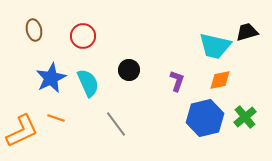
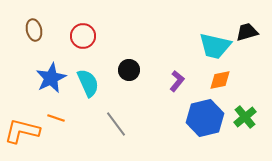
purple L-shape: rotated 20 degrees clockwise
orange L-shape: rotated 141 degrees counterclockwise
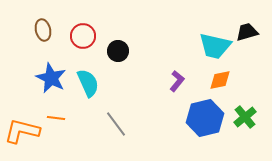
brown ellipse: moved 9 px right
black circle: moved 11 px left, 19 px up
blue star: rotated 20 degrees counterclockwise
orange line: rotated 12 degrees counterclockwise
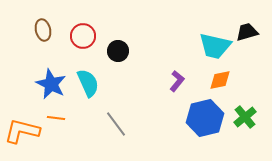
blue star: moved 6 px down
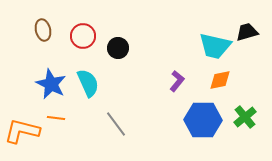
black circle: moved 3 px up
blue hexagon: moved 2 px left, 2 px down; rotated 15 degrees clockwise
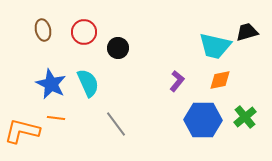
red circle: moved 1 px right, 4 px up
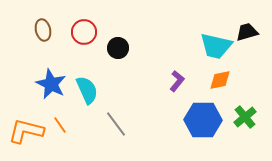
cyan trapezoid: moved 1 px right
cyan semicircle: moved 1 px left, 7 px down
orange line: moved 4 px right, 7 px down; rotated 48 degrees clockwise
orange L-shape: moved 4 px right
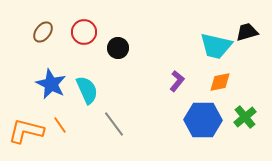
brown ellipse: moved 2 px down; rotated 50 degrees clockwise
orange diamond: moved 2 px down
gray line: moved 2 px left
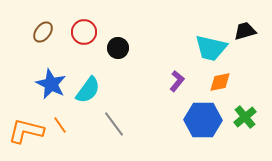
black trapezoid: moved 2 px left, 1 px up
cyan trapezoid: moved 5 px left, 2 px down
cyan semicircle: moved 1 px right; rotated 60 degrees clockwise
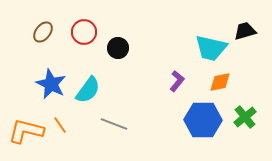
gray line: rotated 32 degrees counterclockwise
